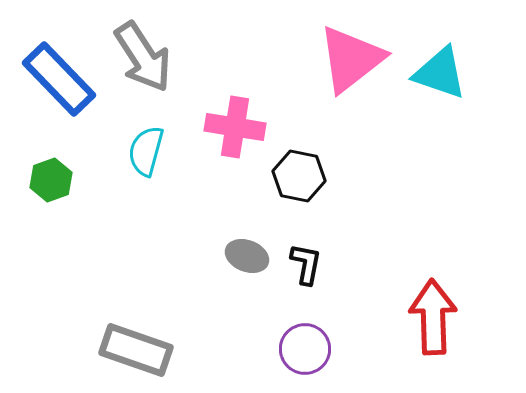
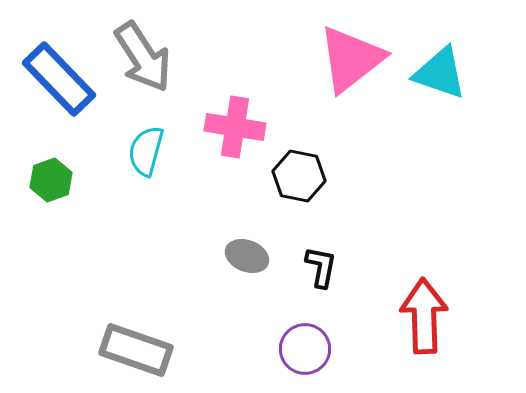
black L-shape: moved 15 px right, 3 px down
red arrow: moved 9 px left, 1 px up
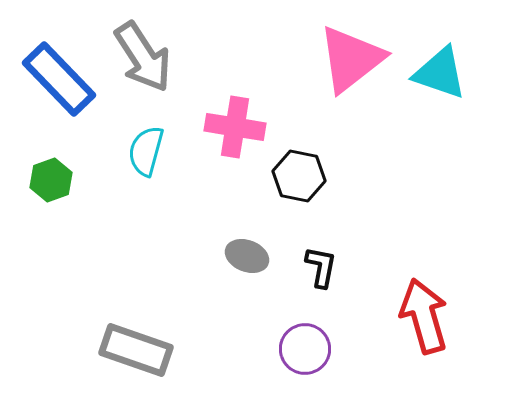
red arrow: rotated 14 degrees counterclockwise
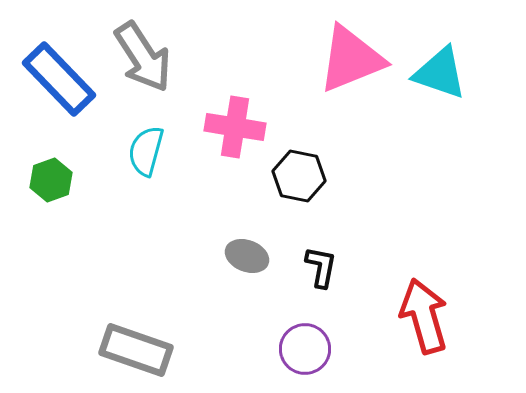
pink triangle: rotated 16 degrees clockwise
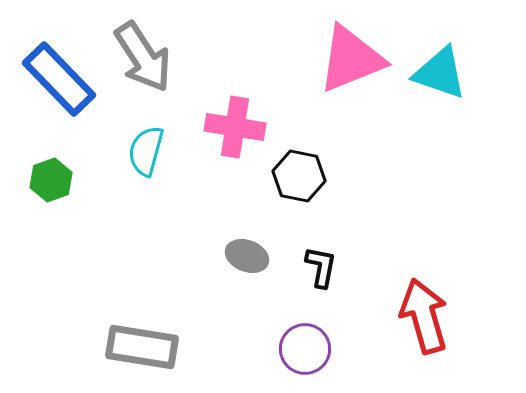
gray rectangle: moved 6 px right, 3 px up; rotated 10 degrees counterclockwise
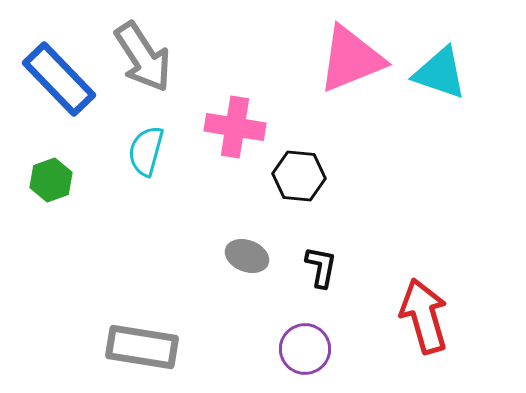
black hexagon: rotated 6 degrees counterclockwise
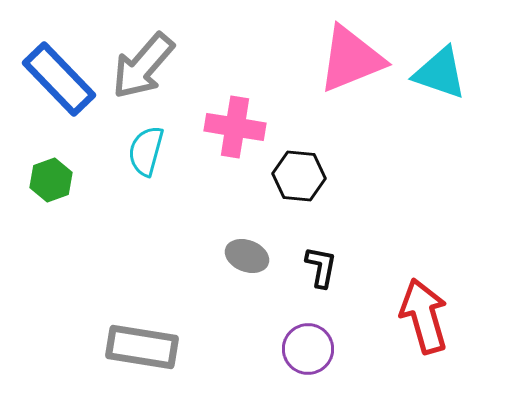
gray arrow: moved 9 px down; rotated 74 degrees clockwise
purple circle: moved 3 px right
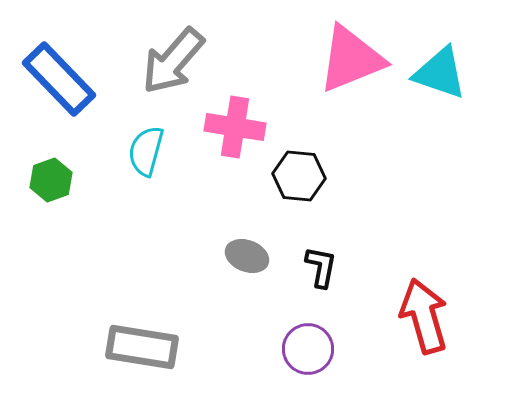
gray arrow: moved 30 px right, 5 px up
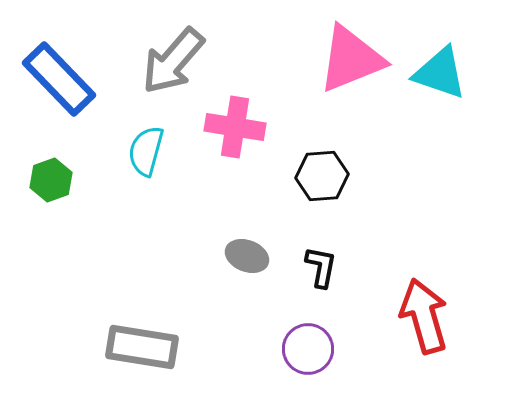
black hexagon: moved 23 px right; rotated 9 degrees counterclockwise
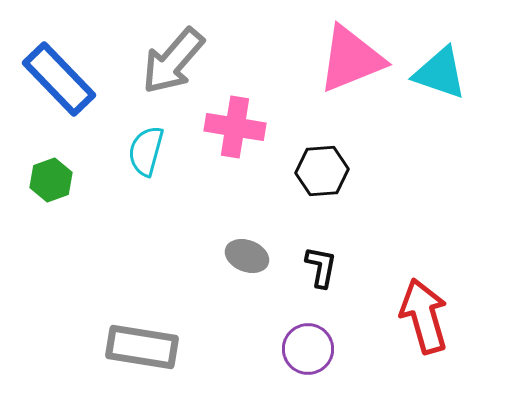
black hexagon: moved 5 px up
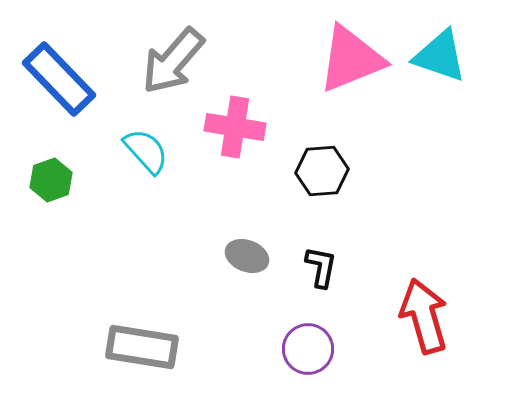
cyan triangle: moved 17 px up
cyan semicircle: rotated 123 degrees clockwise
